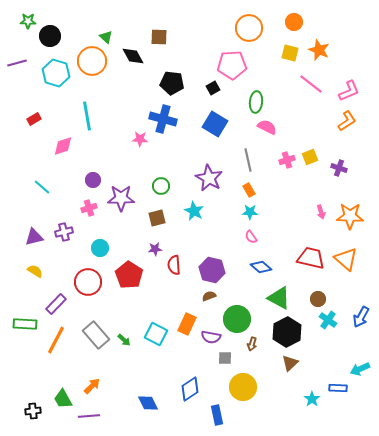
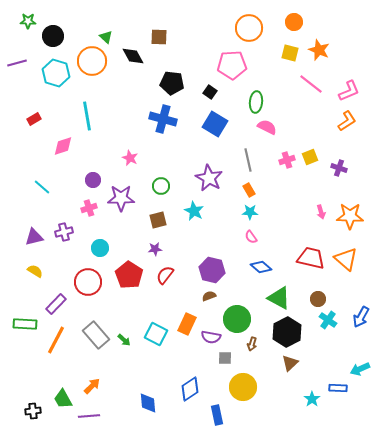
black circle at (50, 36): moved 3 px right
black square at (213, 88): moved 3 px left, 4 px down; rotated 24 degrees counterclockwise
pink star at (140, 139): moved 10 px left, 19 px down; rotated 21 degrees clockwise
brown square at (157, 218): moved 1 px right, 2 px down
red semicircle at (174, 265): moved 9 px left, 10 px down; rotated 42 degrees clockwise
blue diamond at (148, 403): rotated 20 degrees clockwise
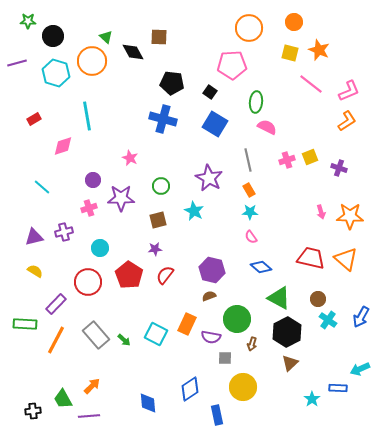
black diamond at (133, 56): moved 4 px up
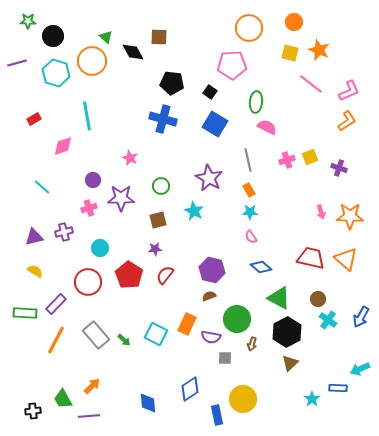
green rectangle at (25, 324): moved 11 px up
yellow circle at (243, 387): moved 12 px down
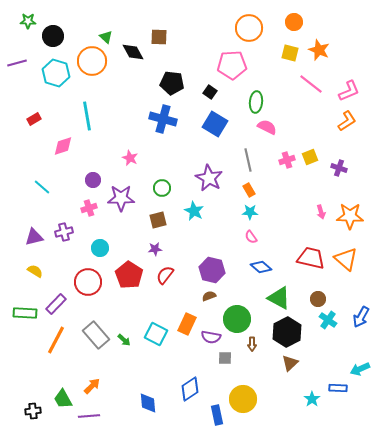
green circle at (161, 186): moved 1 px right, 2 px down
brown arrow at (252, 344): rotated 16 degrees counterclockwise
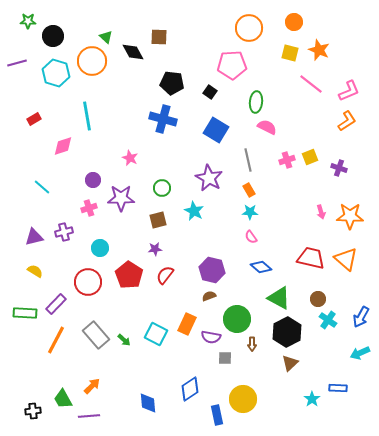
blue square at (215, 124): moved 1 px right, 6 px down
cyan arrow at (360, 369): moved 16 px up
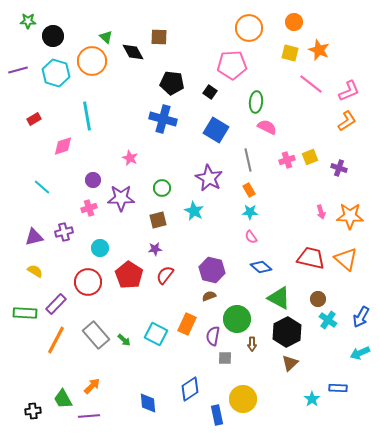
purple line at (17, 63): moved 1 px right, 7 px down
purple semicircle at (211, 337): moved 2 px right, 1 px up; rotated 90 degrees clockwise
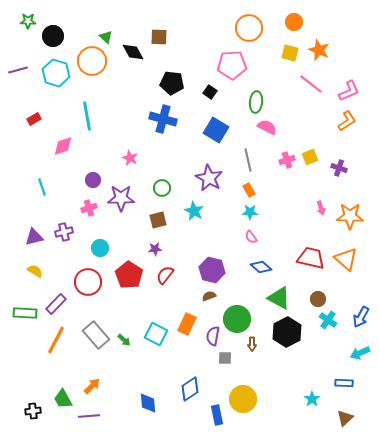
cyan line at (42, 187): rotated 30 degrees clockwise
pink arrow at (321, 212): moved 4 px up
brown triangle at (290, 363): moved 55 px right, 55 px down
blue rectangle at (338, 388): moved 6 px right, 5 px up
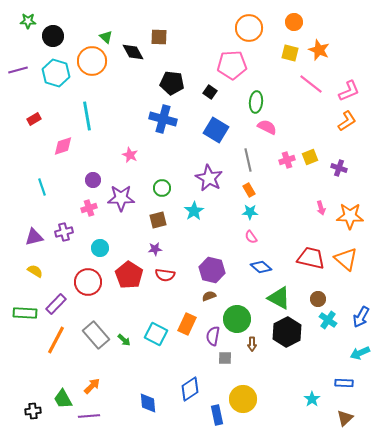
pink star at (130, 158): moved 3 px up
cyan star at (194, 211): rotated 12 degrees clockwise
red semicircle at (165, 275): rotated 120 degrees counterclockwise
